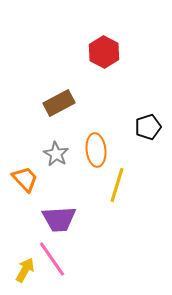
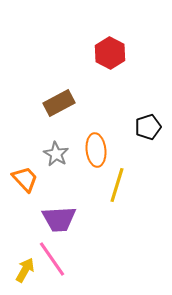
red hexagon: moved 6 px right, 1 px down
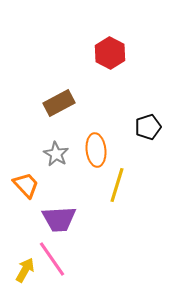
orange trapezoid: moved 1 px right, 6 px down
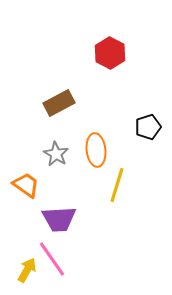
orange trapezoid: rotated 12 degrees counterclockwise
yellow arrow: moved 2 px right
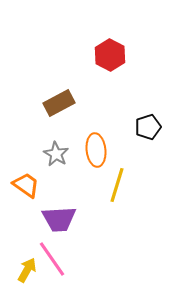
red hexagon: moved 2 px down
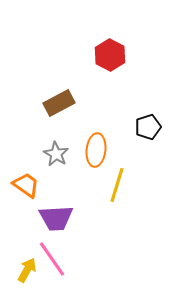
orange ellipse: rotated 12 degrees clockwise
purple trapezoid: moved 3 px left, 1 px up
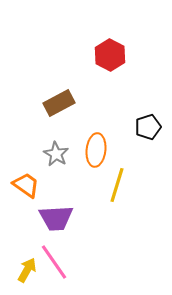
pink line: moved 2 px right, 3 px down
